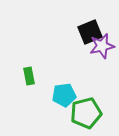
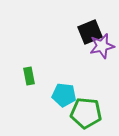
cyan pentagon: rotated 15 degrees clockwise
green pentagon: rotated 20 degrees clockwise
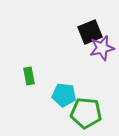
purple star: moved 2 px down
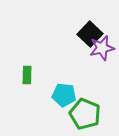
black square: moved 2 px down; rotated 25 degrees counterclockwise
green rectangle: moved 2 px left, 1 px up; rotated 12 degrees clockwise
green pentagon: moved 1 px left, 1 px down; rotated 16 degrees clockwise
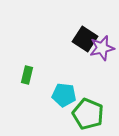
black square: moved 5 px left, 5 px down; rotated 10 degrees counterclockwise
green rectangle: rotated 12 degrees clockwise
green pentagon: moved 3 px right
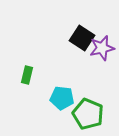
black square: moved 3 px left, 1 px up
cyan pentagon: moved 2 px left, 3 px down
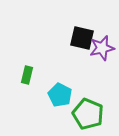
black square: rotated 20 degrees counterclockwise
cyan pentagon: moved 2 px left, 3 px up; rotated 20 degrees clockwise
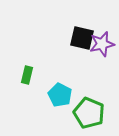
purple star: moved 4 px up
green pentagon: moved 1 px right, 1 px up
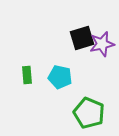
black square: rotated 30 degrees counterclockwise
green rectangle: rotated 18 degrees counterclockwise
cyan pentagon: moved 18 px up; rotated 15 degrees counterclockwise
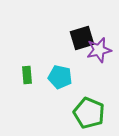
purple star: moved 3 px left, 6 px down
